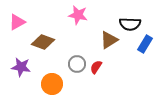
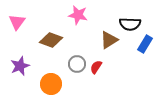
pink triangle: rotated 24 degrees counterclockwise
brown diamond: moved 8 px right, 2 px up
purple star: moved 1 px left, 1 px up; rotated 30 degrees counterclockwise
orange circle: moved 1 px left
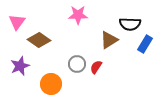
pink star: rotated 12 degrees counterclockwise
brown diamond: moved 12 px left; rotated 15 degrees clockwise
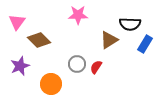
brown diamond: rotated 10 degrees clockwise
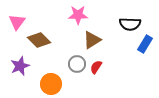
brown triangle: moved 17 px left
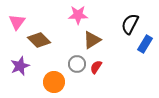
black semicircle: rotated 115 degrees clockwise
orange circle: moved 3 px right, 2 px up
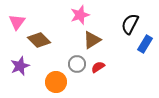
pink star: moved 2 px right; rotated 18 degrees counterclockwise
red semicircle: moved 2 px right; rotated 24 degrees clockwise
orange circle: moved 2 px right
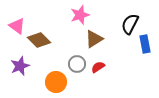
pink triangle: moved 4 px down; rotated 30 degrees counterclockwise
brown triangle: moved 2 px right, 1 px up
blue rectangle: rotated 42 degrees counterclockwise
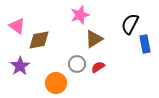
brown diamond: rotated 55 degrees counterclockwise
purple star: rotated 12 degrees counterclockwise
orange circle: moved 1 px down
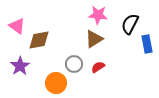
pink star: moved 18 px right; rotated 24 degrees clockwise
blue rectangle: moved 2 px right
gray circle: moved 3 px left
